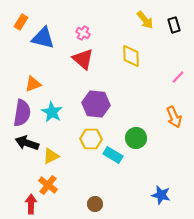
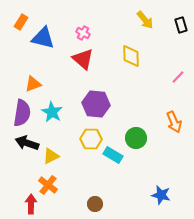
black rectangle: moved 7 px right
orange arrow: moved 5 px down
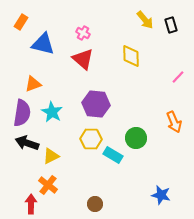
black rectangle: moved 10 px left
blue triangle: moved 6 px down
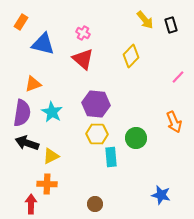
yellow diamond: rotated 45 degrees clockwise
yellow hexagon: moved 6 px right, 5 px up
cyan rectangle: moved 2 px left, 2 px down; rotated 54 degrees clockwise
orange cross: moved 1 px left, 1 px up; rotated 36 degrees counterclockwise
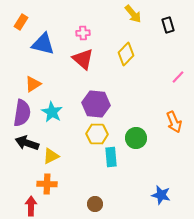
yellow arrow: moved 12 px left, 6 px up
black rectangle: moved 3 px left
pink cross: rotated 32 degrees counterclockwise
yellow diamond: moved 5 px left, 2 px up
orange triangle: rotated 12 degrees counterclockwise
red arrow: moved 2 px down
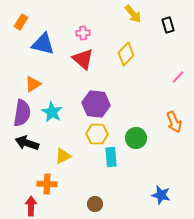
yellow triangle: moved 12 px right
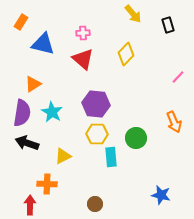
red arrow: moved 1 px left, 1 px up
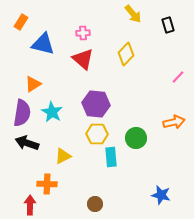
orange arrow: rotated 80 degrees counterclockwise
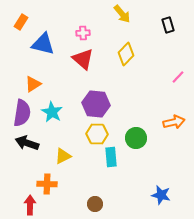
yellow arrow: moved 11 px left
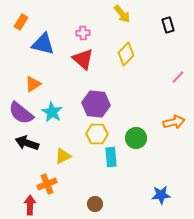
purple semicircle: moved 1 px left; rotated 120 degrees clockwise
orange cross: rotated 24 degrees counterclockwise
blue star: rotated 18 degrees counterclockwise
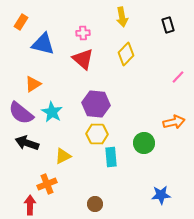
yellow arrow: moved 3 px down; rotated 30 degrees clockwise
green circle: moved 8 px right, 5 px down
